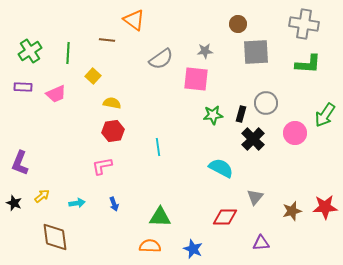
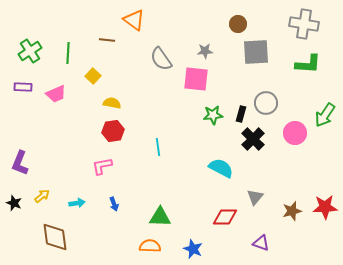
gray semicircle: rotated 90 degrees clockwise
purple triangle: rotated 24 degrees clockwise
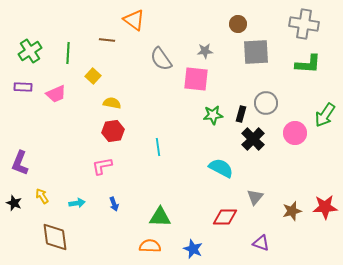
yellow arrow: rotated 84 degrees counterclockwise
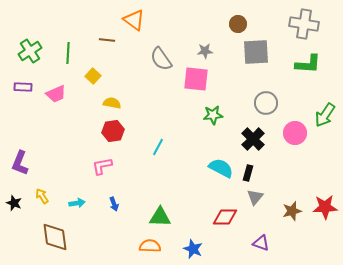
black rectangle: moved 7 px right, 59 px down
cyan line: rotated 36 degrees clockwise
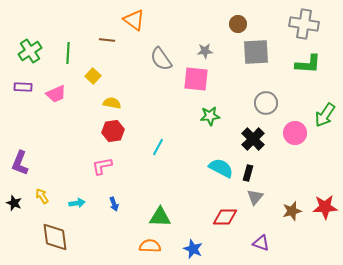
green star: moved 3 px left, 1 px down
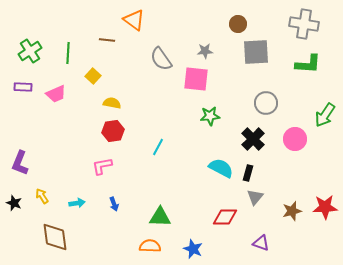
pink circle: moved 6 px down
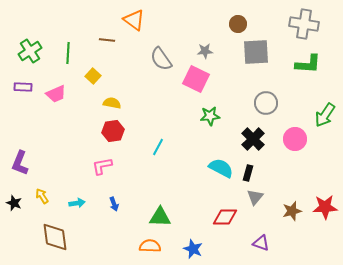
pink square: rotated 20 degrees clockwise
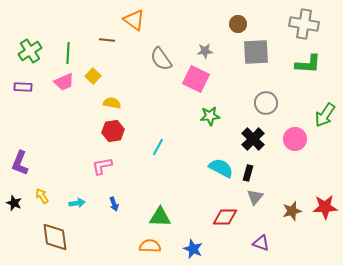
pink trapezoid: moved 8 px right, 12 px up
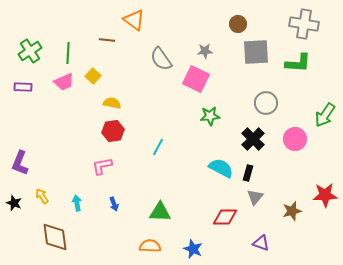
green L-shape: moved 10 px left, 1 px up
cyan arrow: rotated 91 degrees counterclockwise
red star: moved 12 px up
green triangle: moved 5 px up
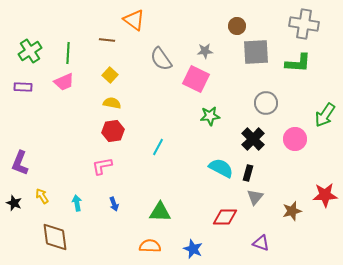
brown circle: moved 1 px left, 2 px down
yellow square: moved 17 px right, 1 px up
